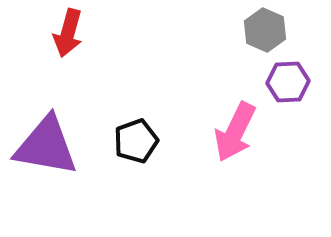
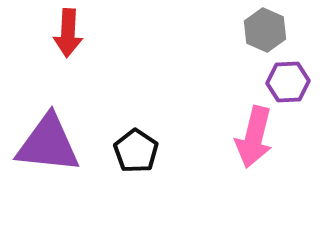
red arrow: rotated 12 degrees counterclockwise
pink arrow: moved 19 px right, 5 px down; rotated 12 degrees counterclockwise
black pentagon: moved 10 px down; rotated 18 degrees counterclockwise
purple triangle: moved 2 px right, 2 px up; rotated 4 degrees counterclockwise
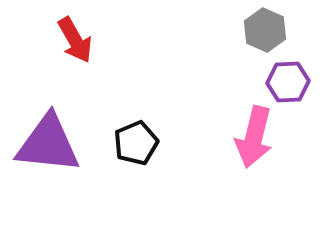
red arrow: moved 7 px right, 7 px down; rotated 33 degrees counterclockwise
black pentagon: moved 8 px up; rotated 15 degrees clockwise
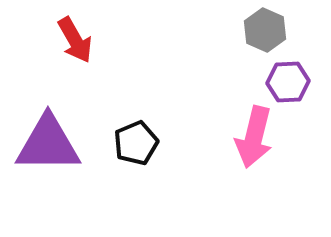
purple triangle: rotated 6 degrees counterclockwise
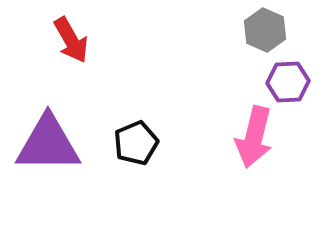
red arrow: moved 4 px left
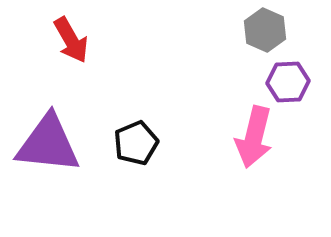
purple triangle: rotated 6 degrees clockwise
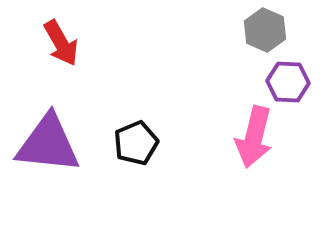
red arrow: moved 10 px left, 3 px down
purple hexagon: rotated 6 degrees clockwise
